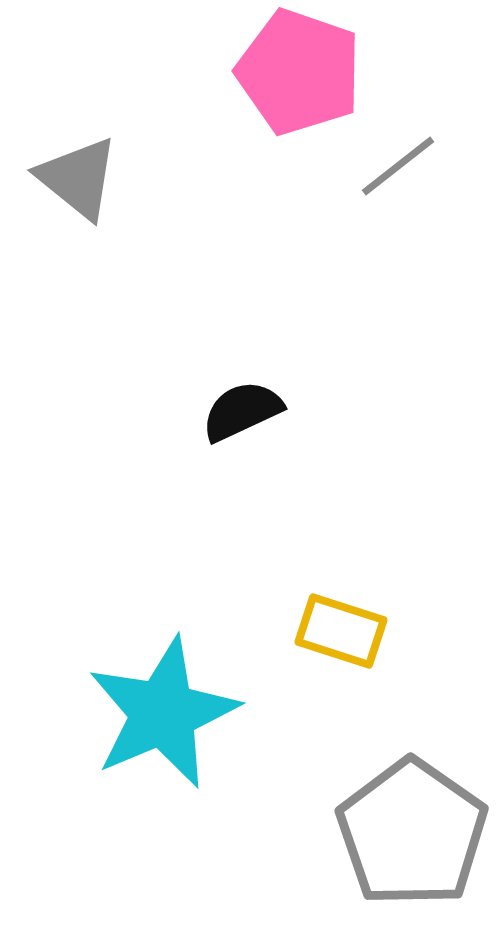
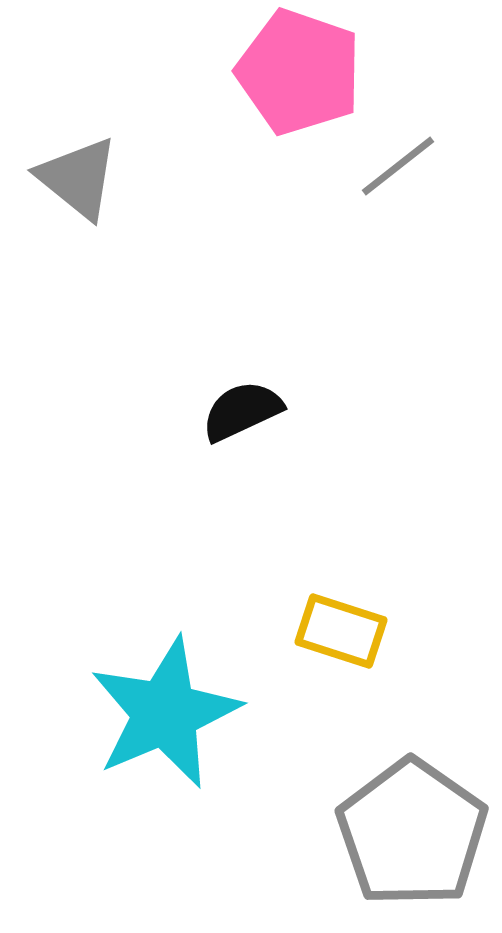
cyan star: moved 2 px right
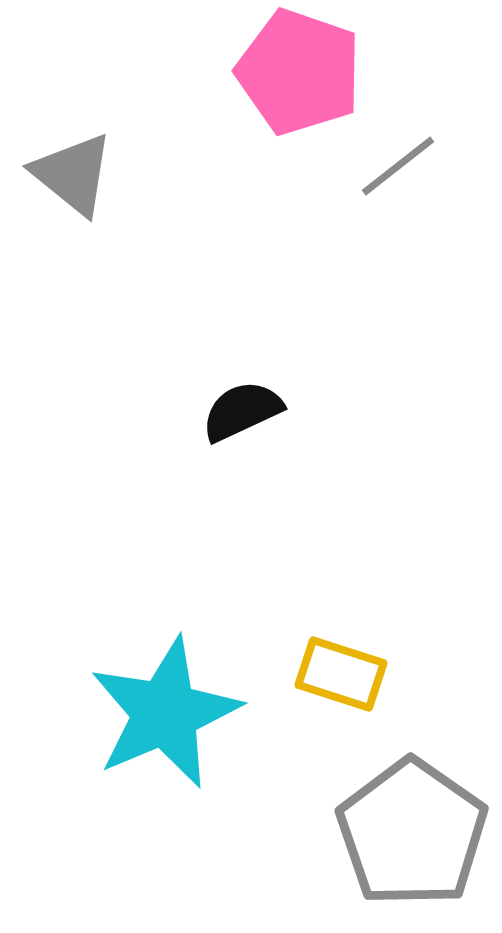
gray triangle: moved 5 px left, 4 px up
yellow rectangle: moved 43 px down
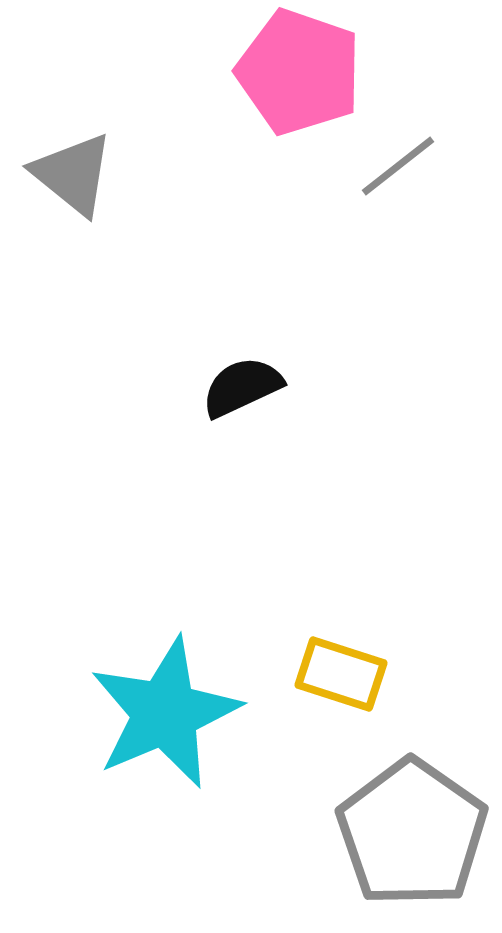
black semicircle: moved 24 px up
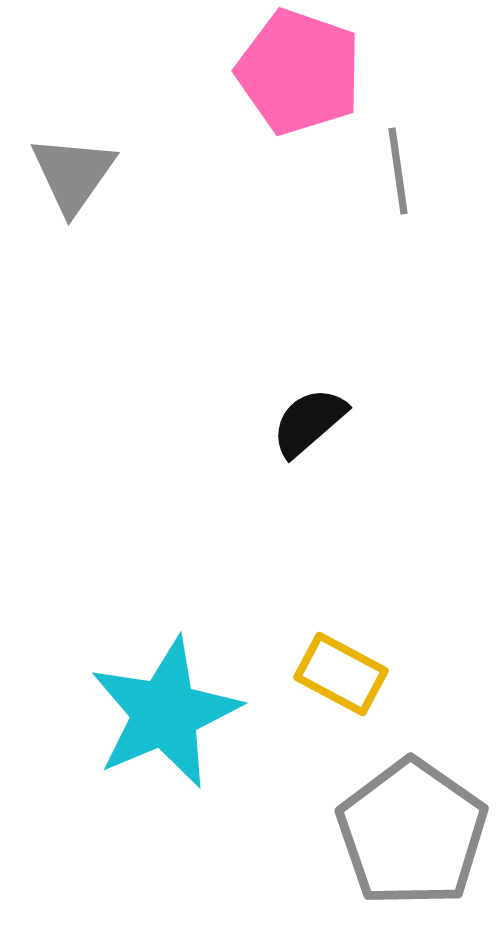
gray line: moved 5 px down; rotated 60 degrees counterclockwise
gray triangle: rotated 26 degrees clockwise
black semicircle: moved 67 px right, 35 px down; rotated 16 degrees counterclockwise
yellow rectangle: rotated 10 degrees clockwise
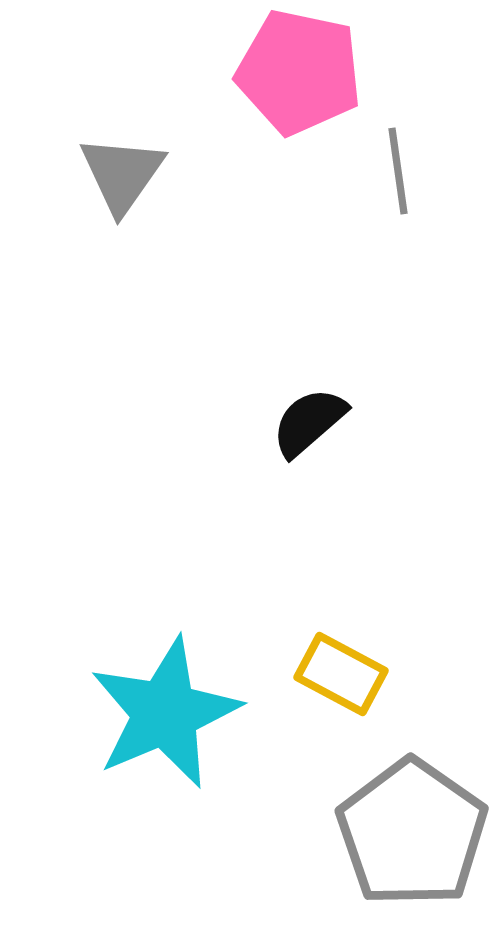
pink pentagon: rotated 7 degrees counterclockwise
gray triangle: moved 49 px right
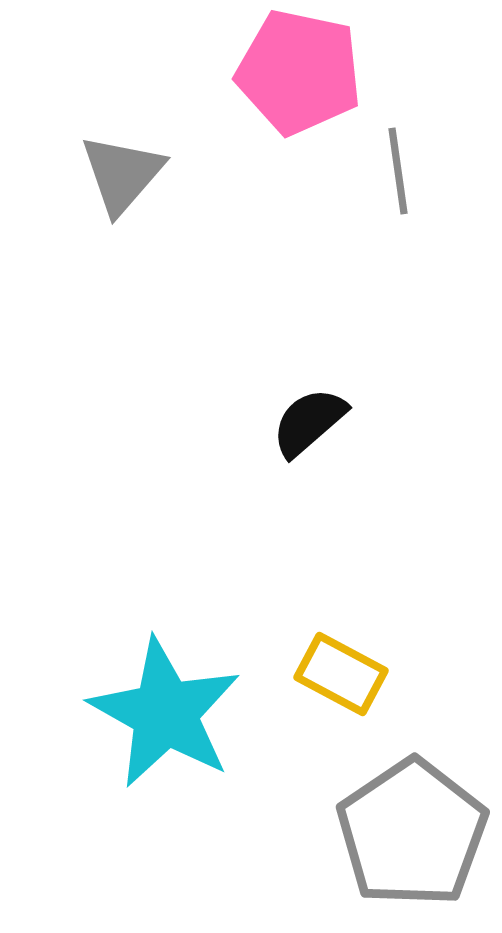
gray triangle: rotated 6 degrees clockwise
cyan star: rotated 20 degrees counterclockwise
gray pentagon: rotated 3 degrees clockwise
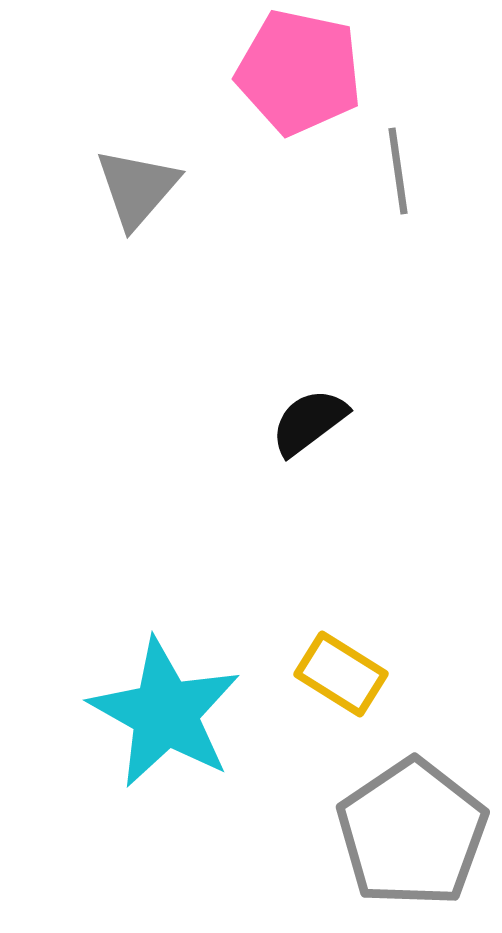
gray triangle: moved 15 px right, 14 px down
black semicircle: rotated 4 degrees clockwise
yellow rectangle: rotated 4 degrees clockwise
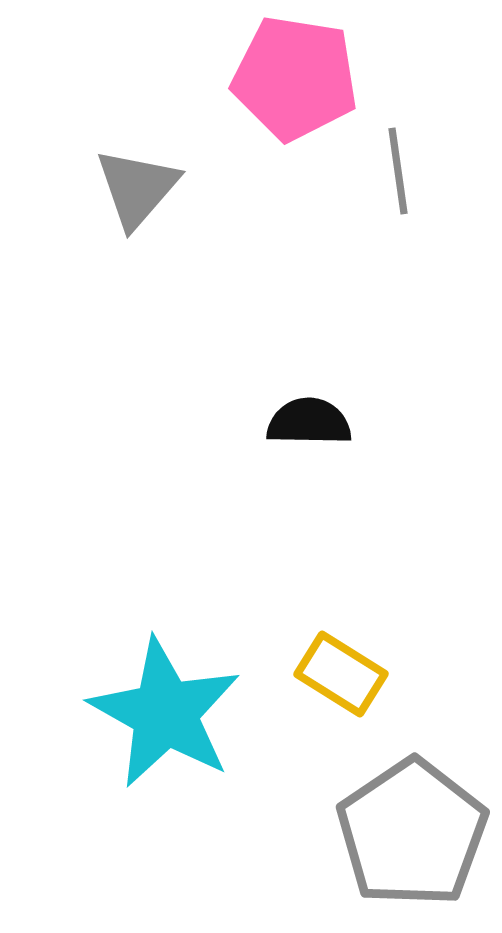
pink pentagon: moved 4 px left, 6 px down; rotated 3 degrees counterclockwise
black semicircle: rotated 38 degrees clockwise
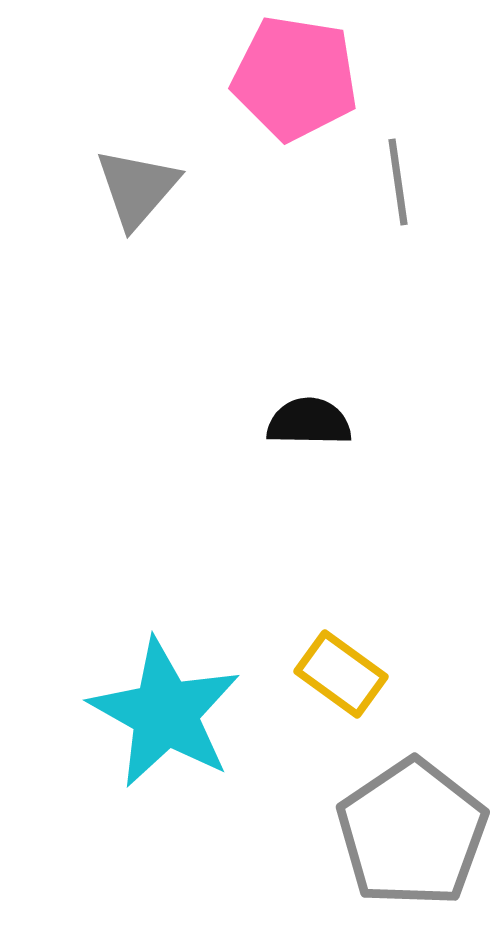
gray line: moved 11 px down
yellow rectangle: rotated 4 degrees clockwise
